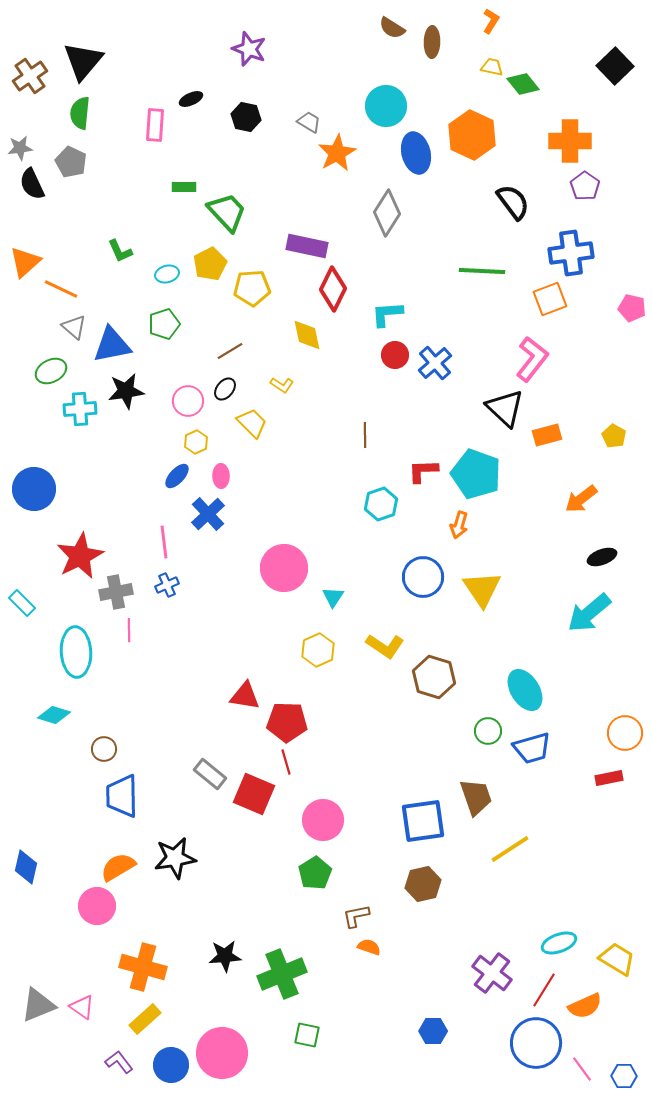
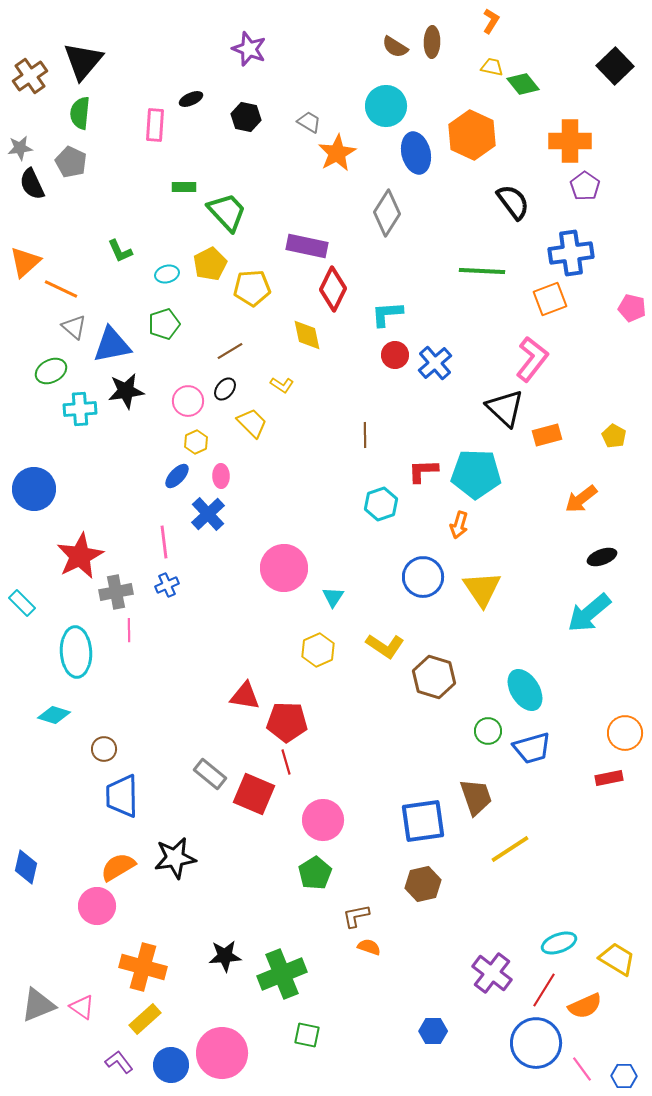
brown semicircle at (392, 28): moved 3 px right, 19 px down
cyan pentagon at (476, 474): rotated 18 degrees counterclockwise
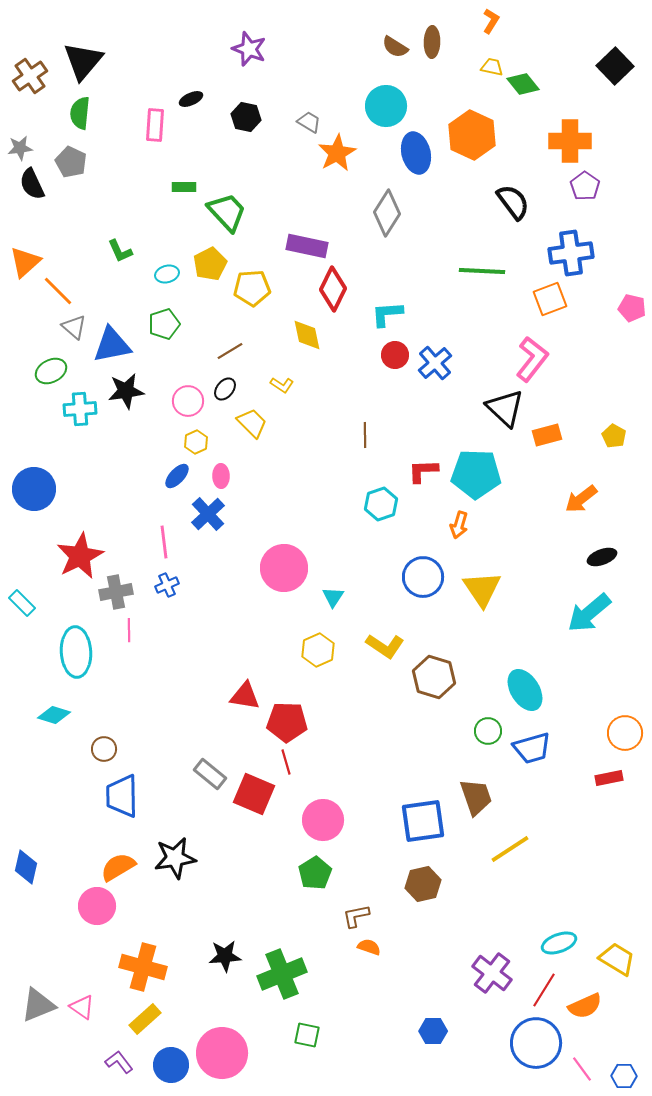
orange line at (61, 289): moved 3 px left, 2 px down; rotated 20 degrees clockwise
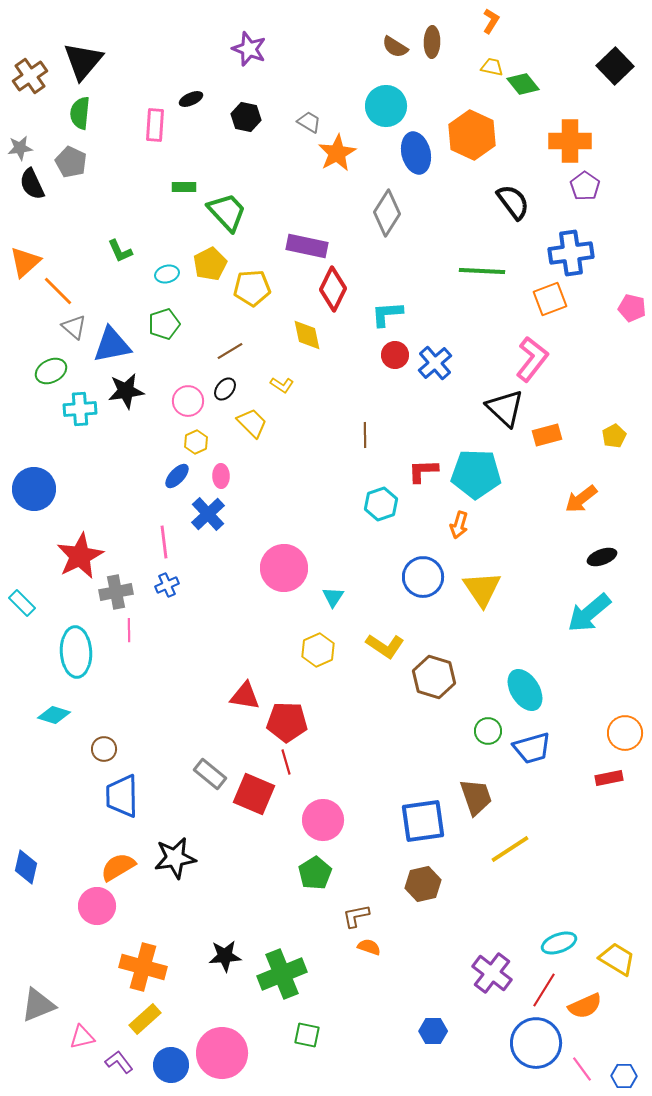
yellow pentagon at (614, 436): rotated 15 degrees clockwise
pink triangle at (82, 1007): moved 30 px down; rotated 48 degrees counterclockwise
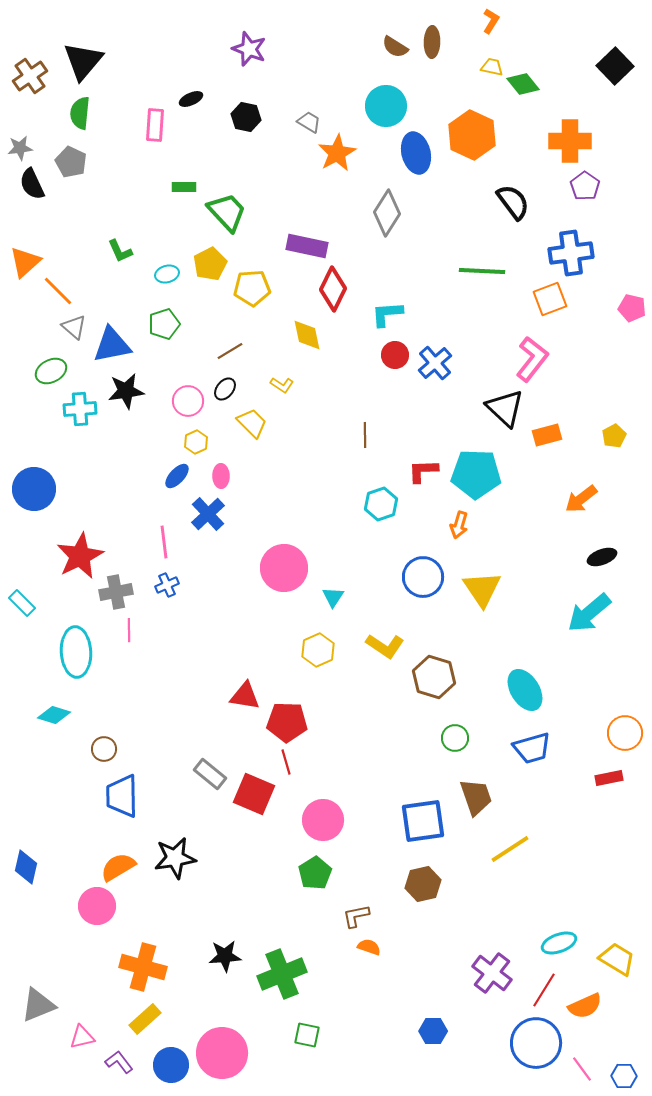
green circle at (488, 731): moved 33 px left, 7 px down
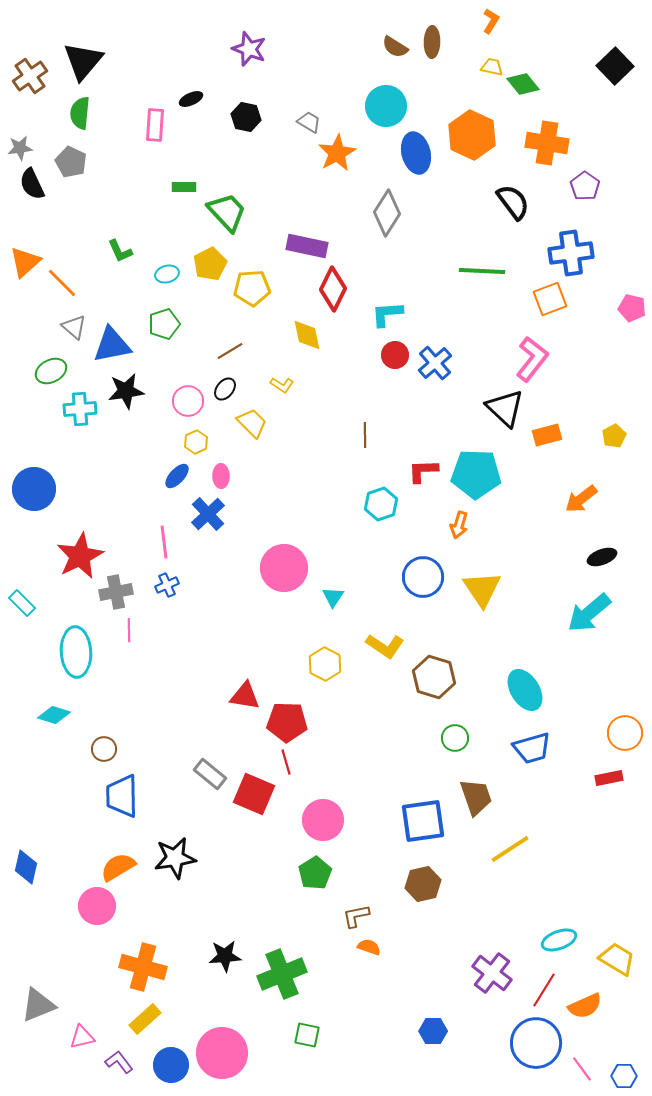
orange cross at (570, 141): moved 23 px left, 2 px down; rotated 9 degrees clockwise
orange line at (58, 291): moved 4 px right, 8 px up
yellow hexagon at (318, 650): moved 7 px right, 14 px down; rotated 8 degrees counterclockwise
cyan ellipse at (559, 943): moved 3 px up
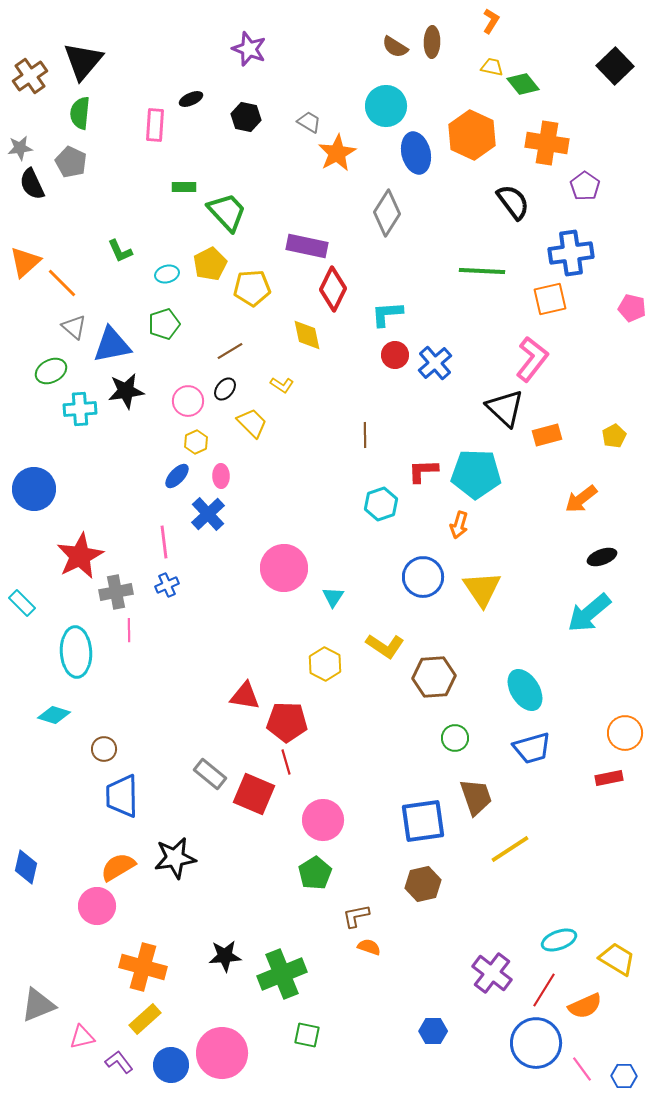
orange square at (550, 299): rotated 8 degrees clockwise
brown hexagon at (434, 677): rotated 21 degrees counterclockwise
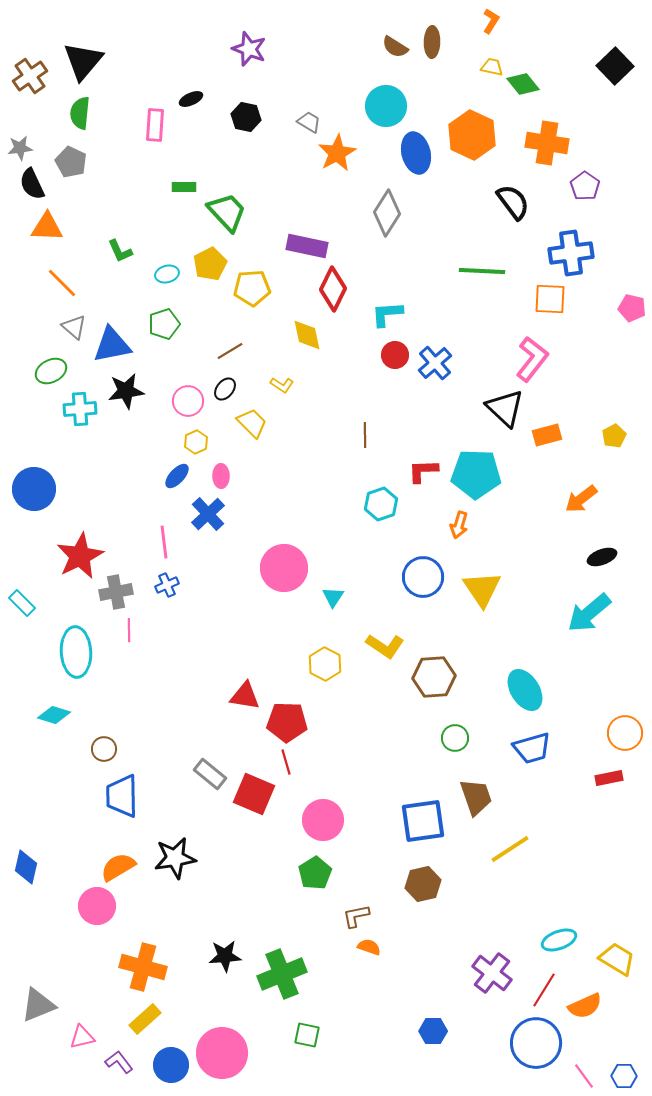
orange triangle at (25, 262): moved 22 px right, 35 px up; rotated 44 degrees clockwise
orange square at (550, 299): rotated 16 degrees clockwise
pink line at (582, 1069): moved 2 px right, 7 px down
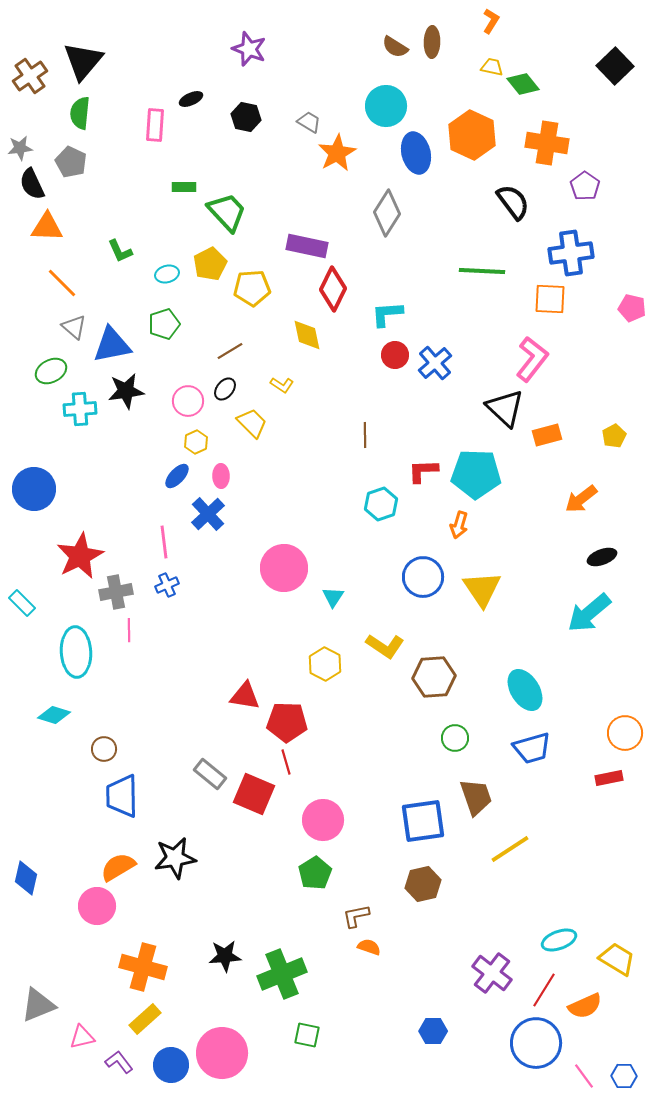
blue diamond at (26, 867): moved 11 px down
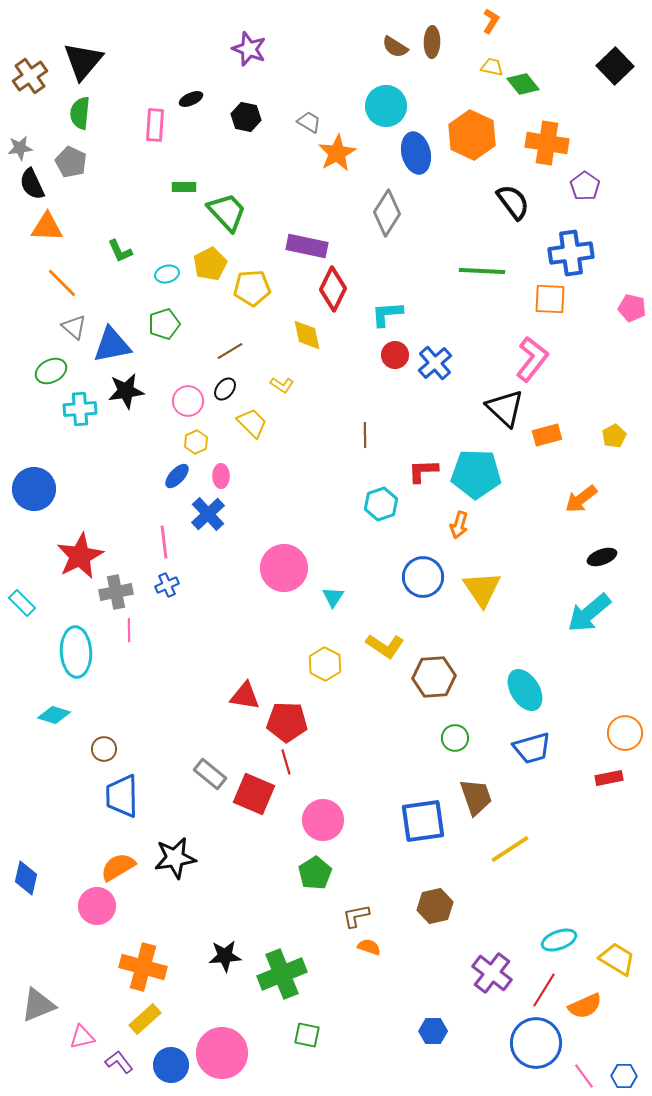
brown hexagon at (423, 884): moved 12 px right, 22 px down
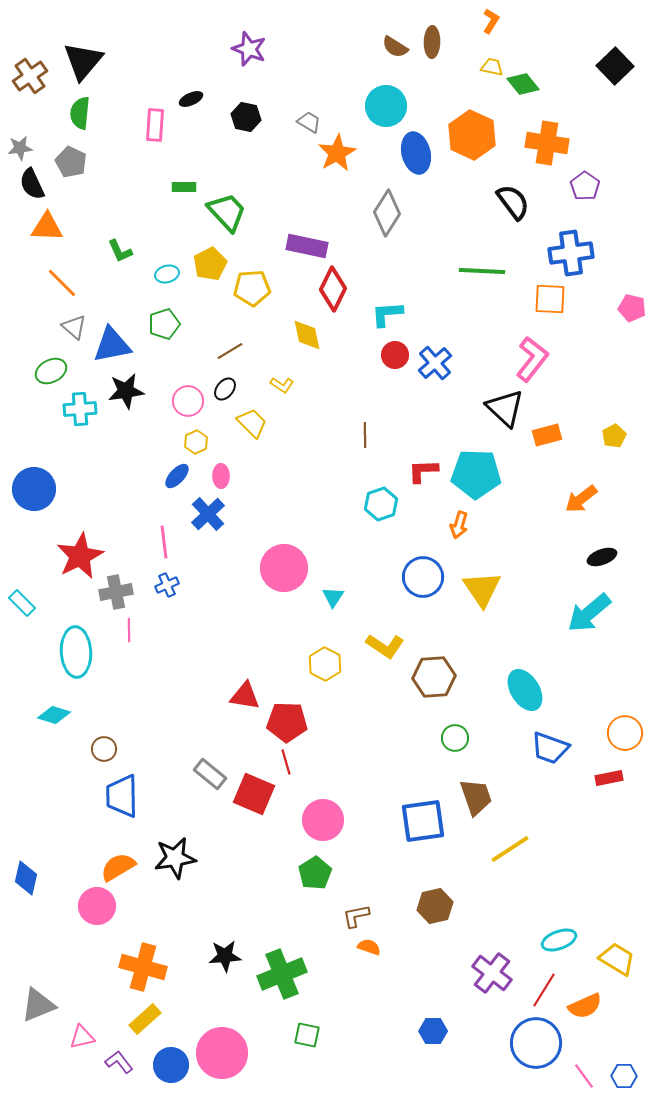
blue trapezoid at (532, 748): moved 18 px right; rotated 36 degrees clockwise
